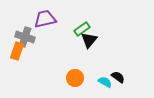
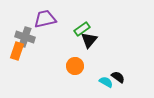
orange circle: moved 12 px up
cyan semicircle: moved 1 px right
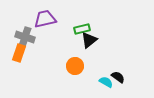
green rectangle: rotated 21 degrees clockwise
black triangle: rotated 12 degrees clockwise
orange rectangle: moved 2 px right, 2 px down
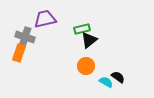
orange circle: moved 11 px right
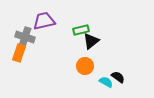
purple trapezoid: moved 1 px left, 2 px down
green rectangle: moved 1 px left, 1 px down
black triangle: moved 2 px right, 1 px down
orange circle: moved 1 px left
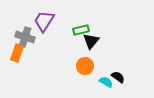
purple trapezoid: rotated 45 degrees counterclockwise
black triangle: rotated 12 degrees counterclockwise
orange rectangle: moved 2 px left
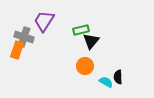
gray cross: moved 1 px left
orange rectangle: moved 3 px up
black semicircle: rotated 128 degrees counterclockwise
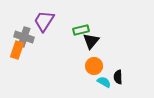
orange circle: moved 9 px right
cyan semicircle: moved 2 px left
